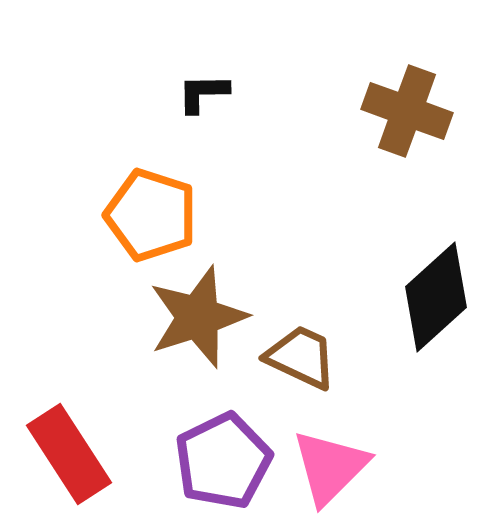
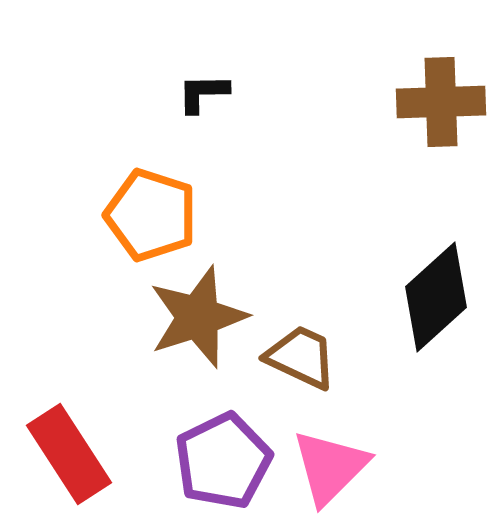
brown cross: moved 34 px right, 9 px up; rotated 22 degrees counterclockwise
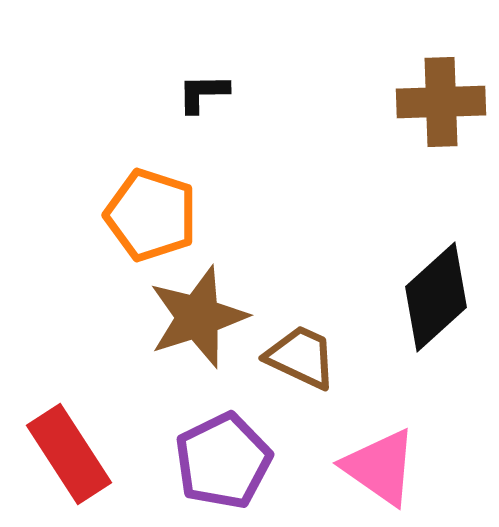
pink triangle: moved 50 px right; rotated 40 degrees counterclockwise
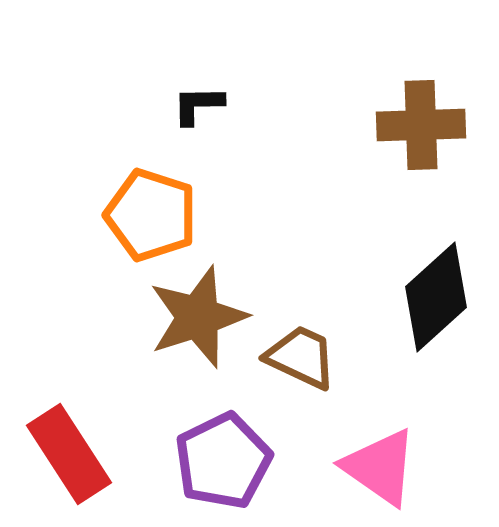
black L-shape: moved 5 px left, 12 px down
brown cross: moved 20 px left, 23 px down
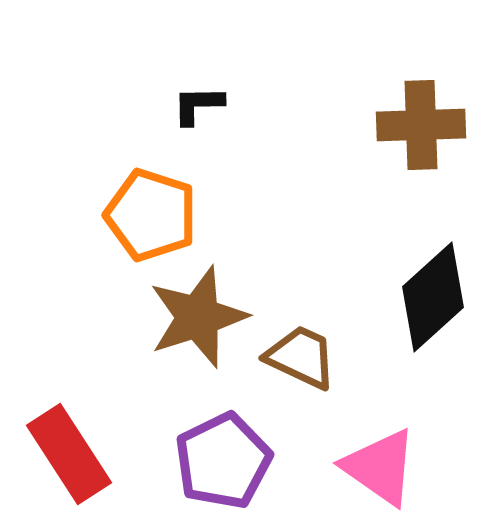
black diamond: moved 3 px left
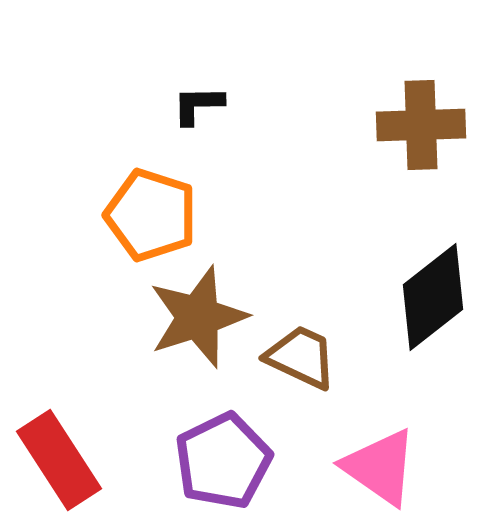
black diamond: rotated 4 degrees clockwise
red rectangle: moved 10 px left, 6 px down
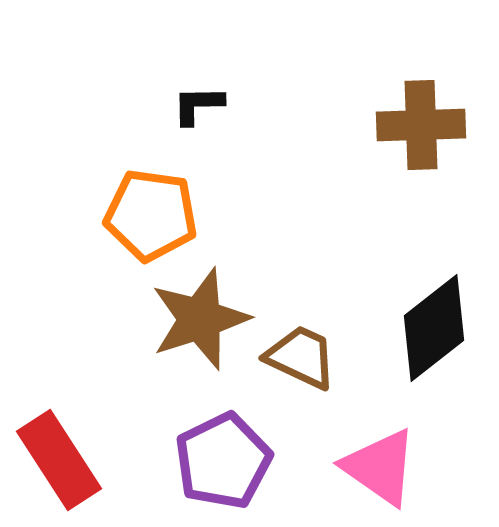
orange pentagon: rotated 10 degrees counterclockwise
black diamond: moved 1 px right, 31 px down
brown star: moved 2 px right, 2 px down
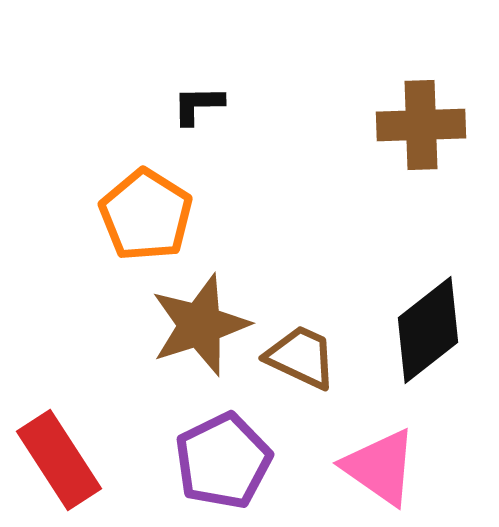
orange pentagon: moved 5 px left; rotated 24 degrees clockwise
brown star: moved 6 px down
black diamond: moved 6 px left, 2 px down
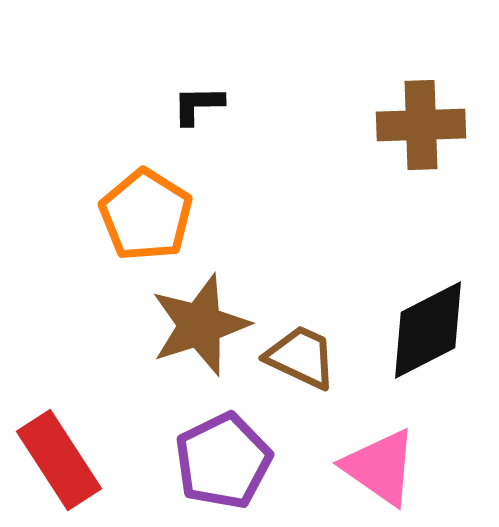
black diamond: rotated 11 degrees clockwise
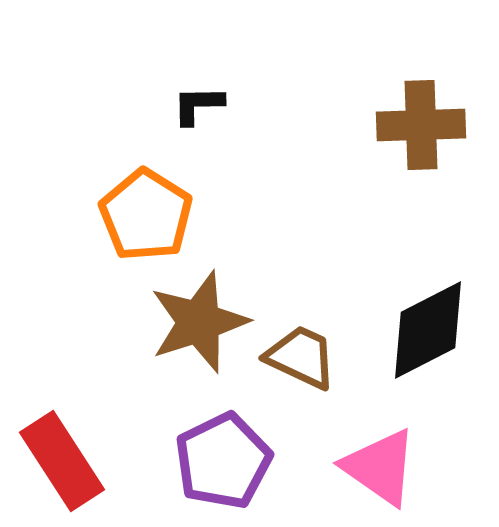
brown star: moved 1 px left, 3 px up
red rectangle: moved 3 px right, 1 px down
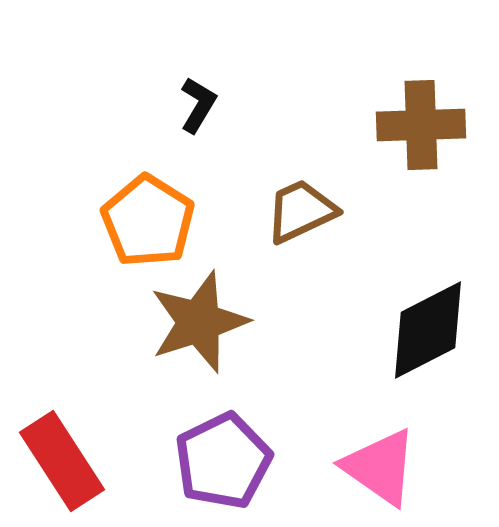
black L-shape: rotated 122 degrees clockwise
orange pentagon: moved 2 px right, 6 px down
brown trapezoid: moved 146 px up; rotated 50 degrees counterclockwise
